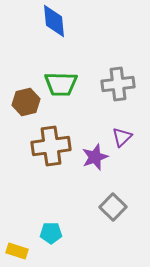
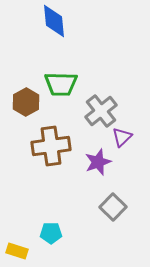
gray cross: moved 17 px left, 27 px down; rotated 32 degrees counterclockwise
brown hexagon: rotated 16 degrees counterclockwise
purple star: moved 3 px right, 5 px down
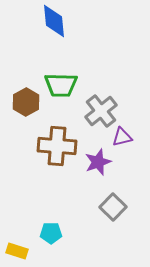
green trapezoid: moved 1 px down
purple triangle: rotated 30 degrees clockwise
brown cross: moved 6 px right; rotated 12 degrees clockwise
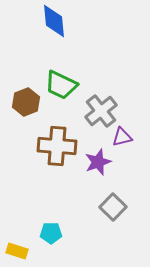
green trapezoid: rotated 24 degrees clockwise
brown hexagon: rotated 8 degrees clockwise
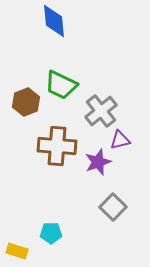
purple triangle: moved 2 px left, 3 px down
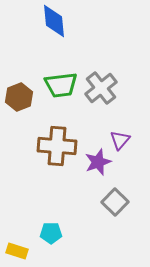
green trapezoid: rotated 32 degrees counterclockwise
brown hexagon: moved 7 px left, 5 px up
gray cross: moved 23 px up
purple triangle: rotated 35 degrees counterclockwise
gray square: moved 2 px right, 5 px up
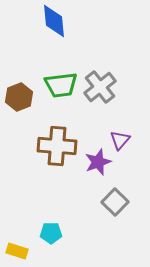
gray cross: moved 1 px left, 1 px up
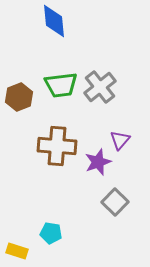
cyan pentagon: rotated 10 degrees clockwise
